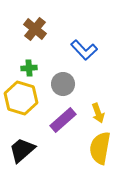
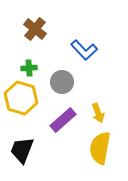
gray circle: moved 1 px left, 2 px up
black trapezoid: rotated 28 degrees counterclockwise
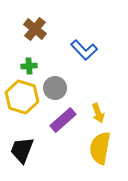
green cross: moved 2 px up
gray circle: moved 7 px left, 6 px down
yellow hexagon: moved 1 px right, 1 px up
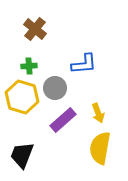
blue L-shape: moved 14 px down; rotated 52 degrees counterclockwise
black trapezoid: moved 5 px down
